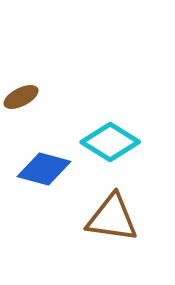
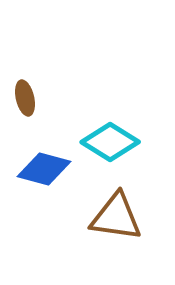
brown ellipse: moved 4 px right, 1 px down; rotated 76 degrees counterclockwise
brown triangle: moved 4 px right, 1 px up
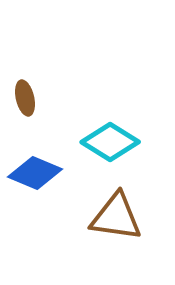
blue diamond: moved 9 px left, 4 px down; rotated 8 degrees clockwise
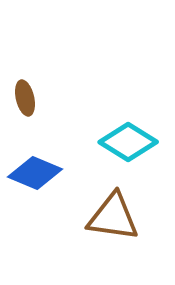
cyan diamond: moved 18 px right
brown triangle: moved 3 px left
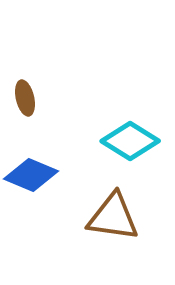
cyan diamond: moved 2 px right, 1 px up
blue diamond: moved 4 px left, 2 px down
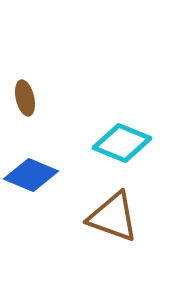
cyan diamond: moved 8 px left, 2 px down; rotated 10 degrees counterclockwise
brown triangle: rotated 12 degrees clockwise
